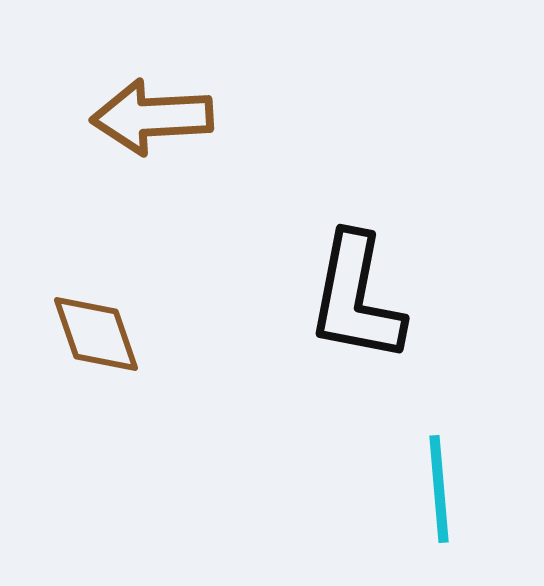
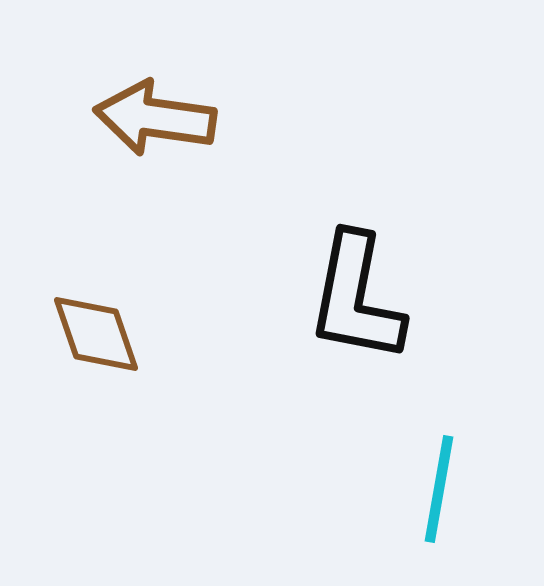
brown arrow: moved 3 px right, 1 px down; rotated 11 degrees clockwise
cyan line: rotated 15 degrees clockwise
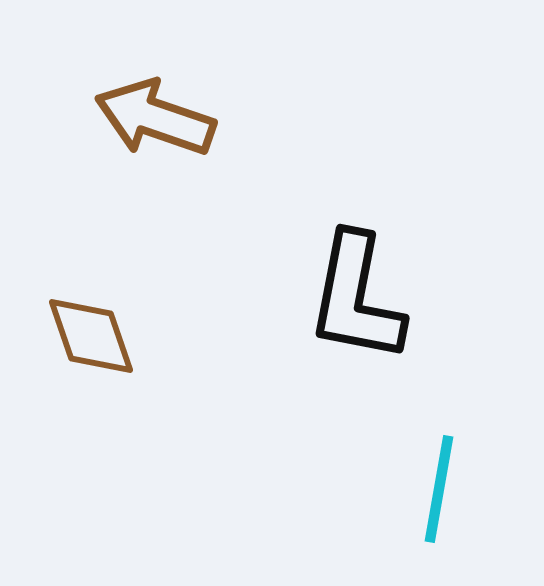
brown arrow: rotated 11 degrees clockwise
brown diamond: moved 5 px left, 2 px down
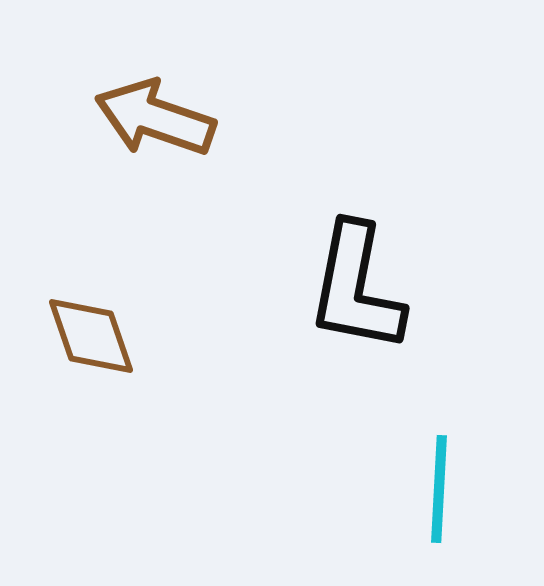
black L-shape: moved 10 px up
cyan line: rotated 7 degrees counterclockwise
